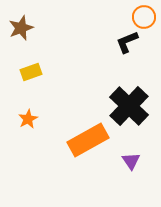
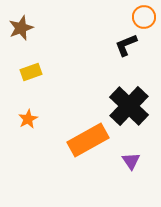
black L-shape: moved 1 px left, 3 px down
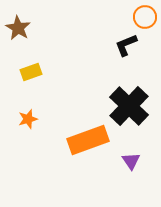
orange circle: moved 1 px right
brown star: moved 3 px left; rotated 20 degrees counterclockwise
orange star: rotated 12 degrees clockwise
orange rectangle: rotated 9 degrees clockwise
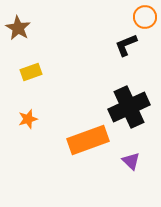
black cross: moved 1 px down; rotated 21 degrees clockwise
purple triangle: rotated 12 degrees counterclockwise
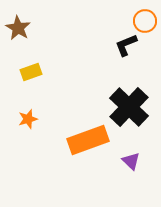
orange circle: moved 4 px down
black cross: rotated 21 degrees counterclockwise
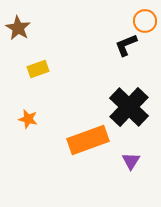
yellow rectangle: moved 7 px right, 3 px up
orange star: rotated 30 degrees clockwise
purple triangle: rotated 18 degrees clockwise
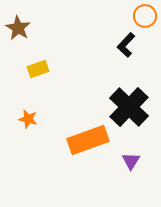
orange circle: moved 5 px up
black L-shape: rotated 25 degrees counterclockwise
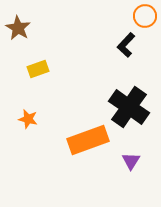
black cross: rotated 9 degrees counterclockwise
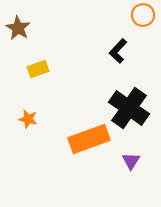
orange circle: moved 2 px left, 1 px up
black L-shape: moved 8 px left, 6 px down
black cross: moved 1 px down
orange rectangle: moved 1 px right, 1 px up
